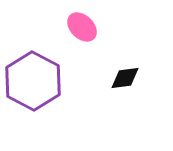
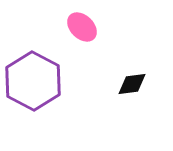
black diamond: moved 7 px right, 6 px down
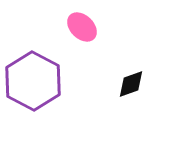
black diamond: moved 1 px left; rotated 12 degrees counterclockwise
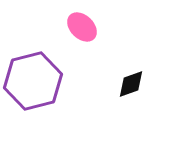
purple hexagon: rotated 18 degrees clockwise
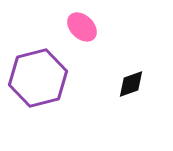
purple hexagon: moved 5 px right, 3 px up
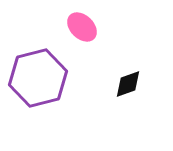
black diamond: moved 3 px left
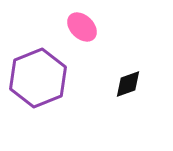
purple hexagon: rotated 8 degrees counterclockwise
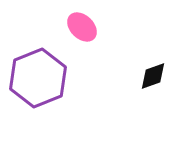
black diamond: moved 25 px right, 8 px up
